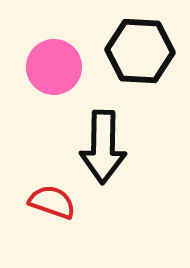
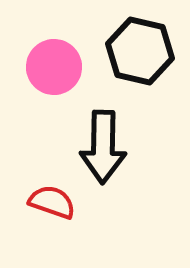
black hexagon: rotated 10 degrees clockwise
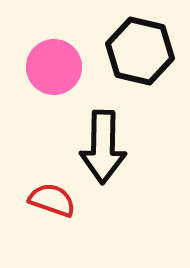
red semicircle: moved 2 px up
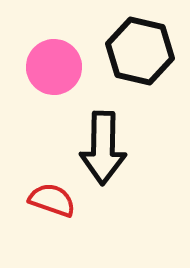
black arrow: moved 1 px down
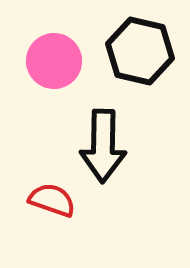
pink circle: moved 6 px up
black arrow: moved 2 px up
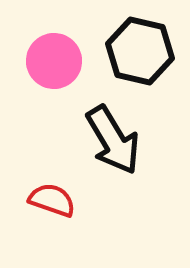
black arrow: moved 10 px right, 6 px up; rotated 32 degrees counterclockwise
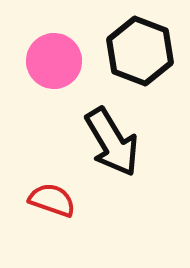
black hexagon: rotated 8 degrees clockwise
black arrow: moved 1 px left, 2 px down
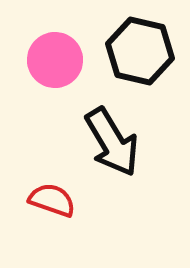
black hexagon: rotated 8 degrees counterclockwise
pink circle: moved 1 px right, 1 px up
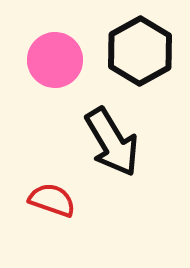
black hexagon: rotated 18 degrees clockwise
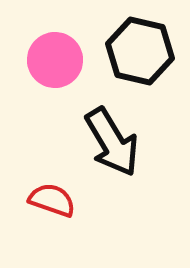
black hexagon: rotated 18 degrees counterclockwise
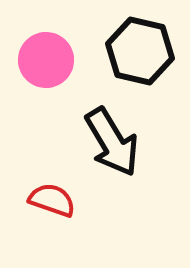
pink circle: moved 9 px left
